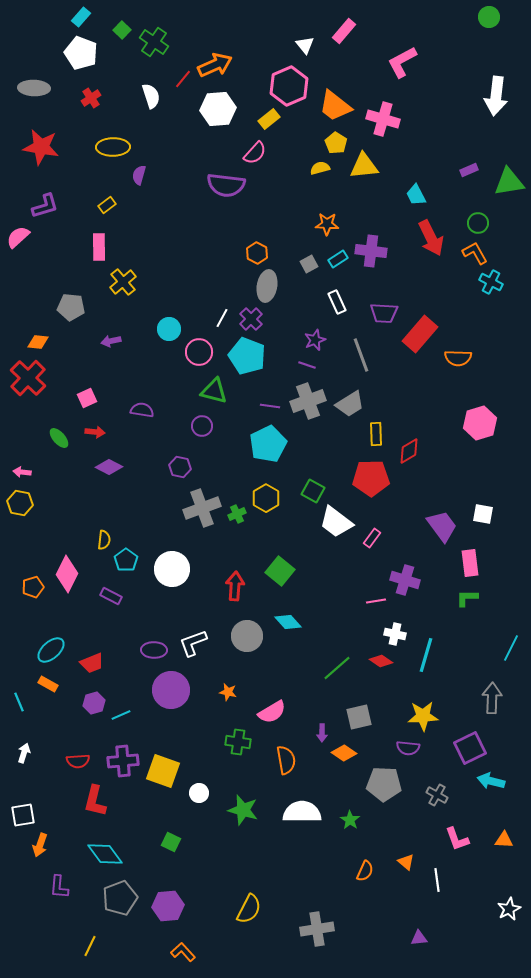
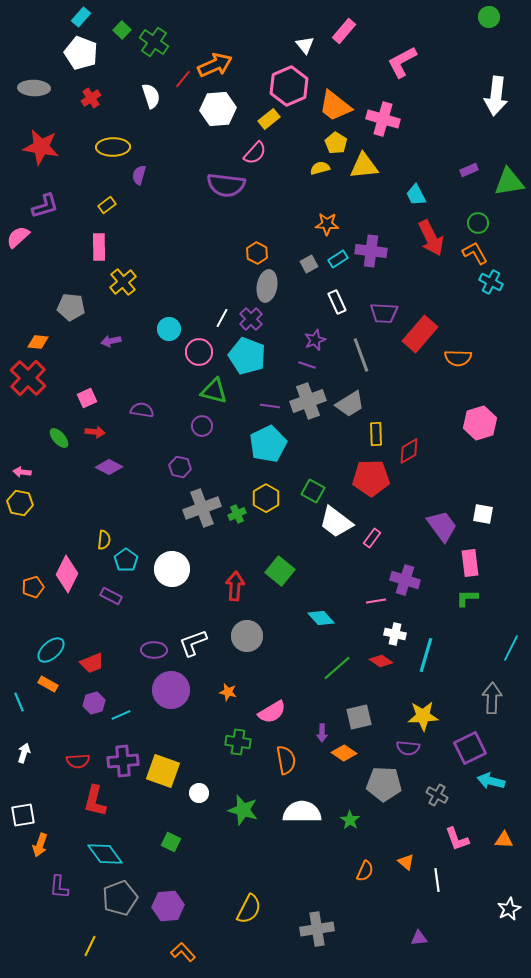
cyan diamond at (288, 622): moved 33 px right, 4 px up
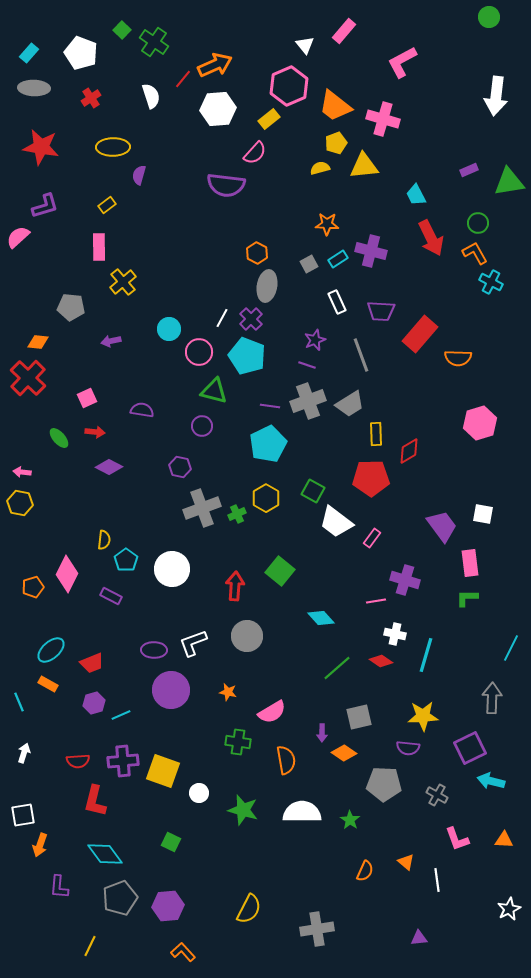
cyan rectangle at (81, 17): moved 52 px left, 36 px down
yellow pentagon at (336, 143): rotated 20 degrees clockwise
purple cross at (371, 251): rotated 8 degrees clockwise
purple trapezoid at (384, 313): moved 3 px left, 2 px up
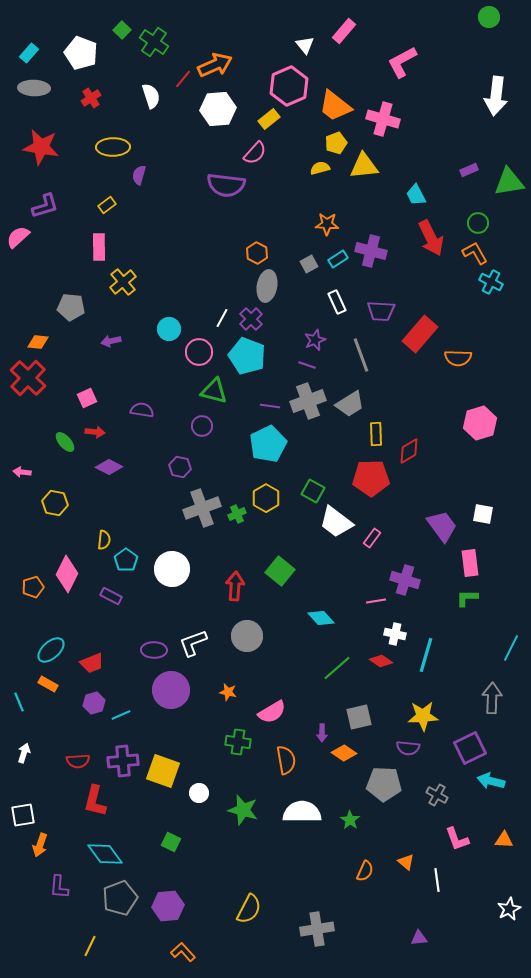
green ellipse at (59, 438): moved 6 px right, 4 px down
yellow hexagon at (20, 503): moved 35 px right
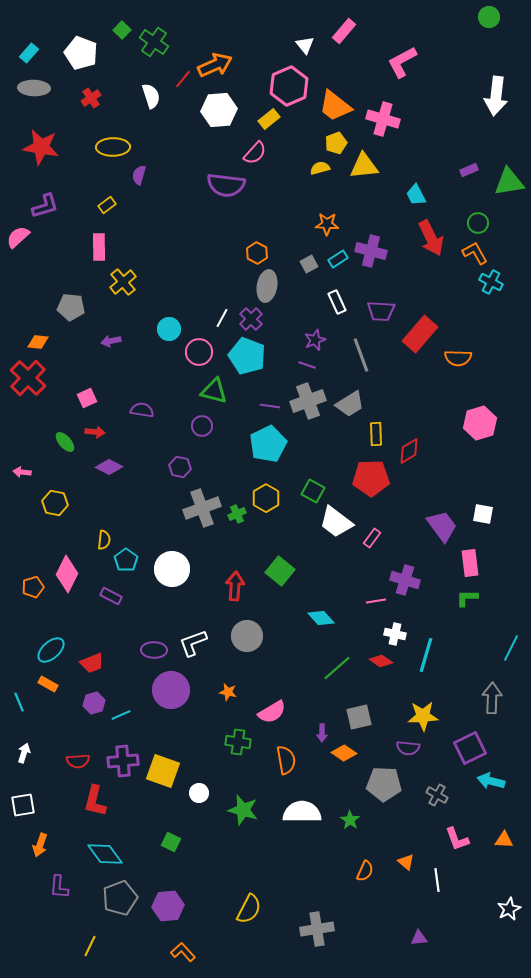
white hexagon at (218, 109): moved 1 px right, 1 px down
white square at (23, 815): moved 10 px up
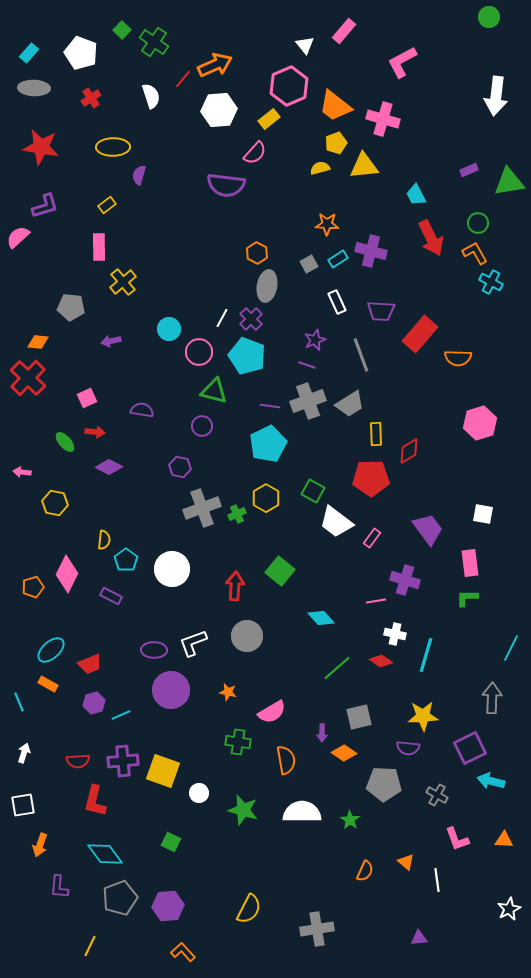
purple trapezoid at (442, 526): moved 14 px left, 3 px down
red trapezoid at (92, 663): moved 2 px left, 1 px down
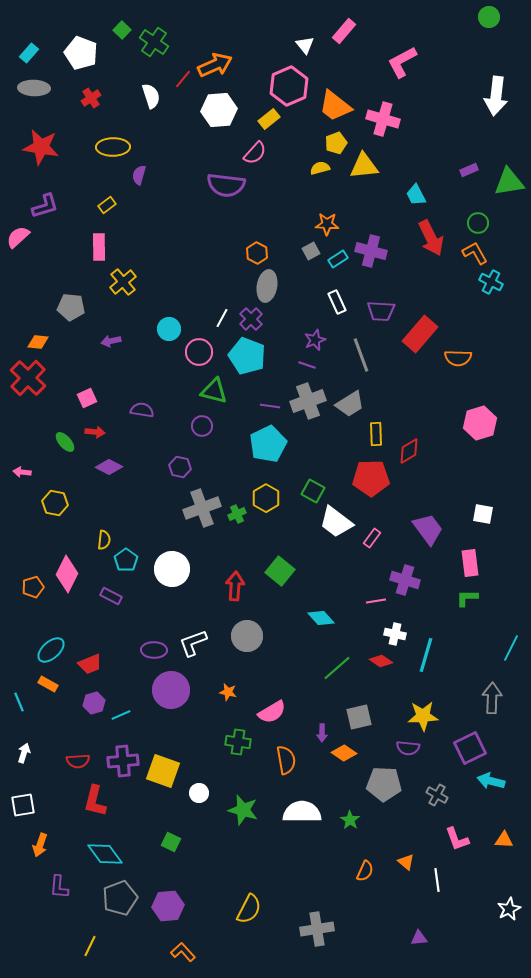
gray square at (309, 264): moved 2 px right, 13 px up
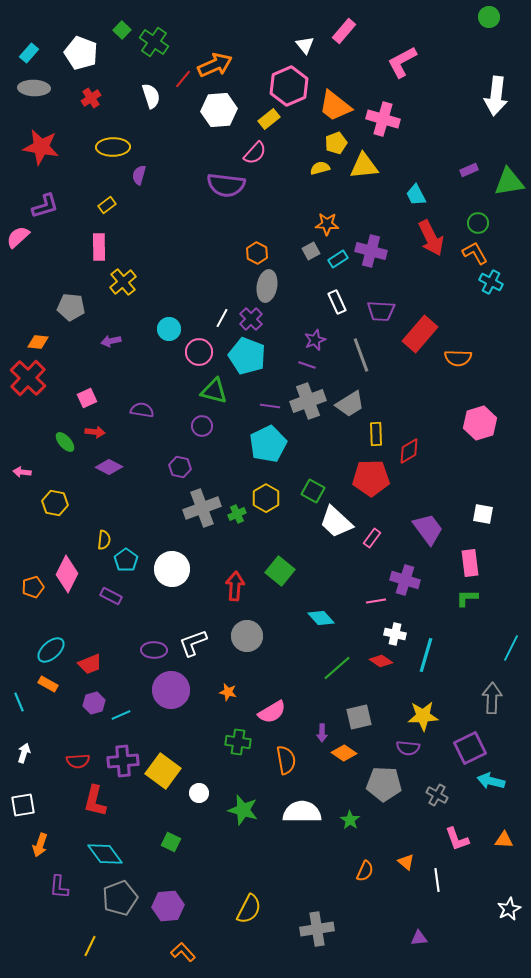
white trapezoid at (336, 522): rotated 6 degrees clockwise
yellow square at (163, 771): rotated 16 degrees clockwise
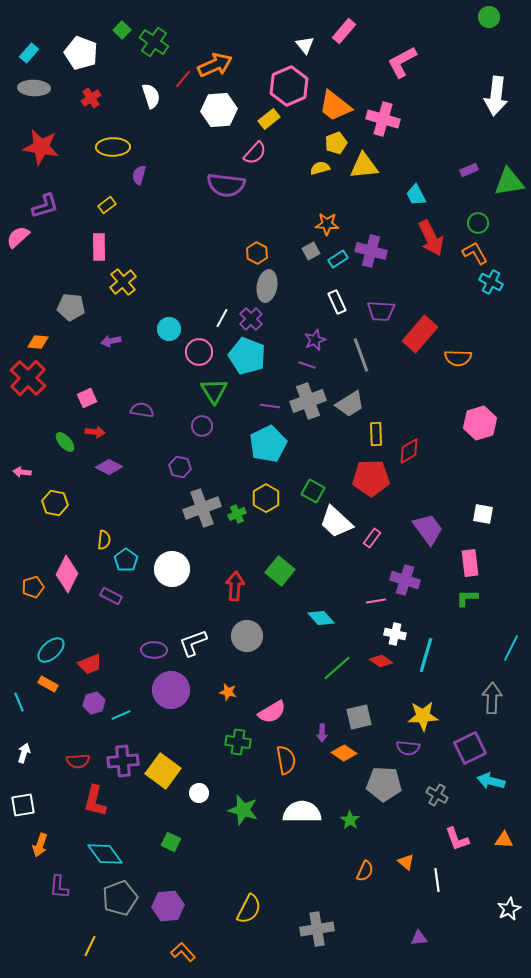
green triangle at (214, 391): rotated 44 degrees clockwise
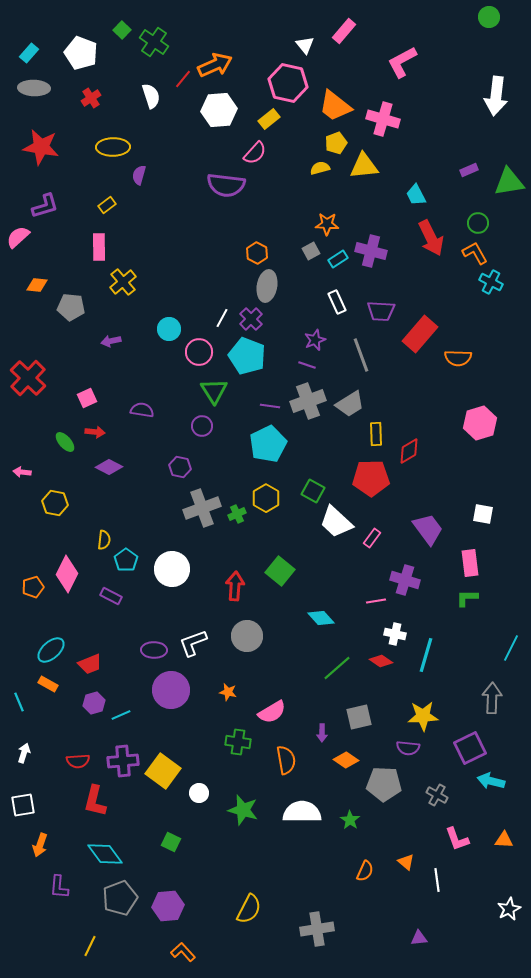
pink hexagon at (289, 86): moved 1 px left, 3 px up; rotated 24 degrees counterclockwise
orange diamond at (38, 342): moved 1 px left, 57 px up
orange diamond at (344, 753): moved 2 px right, 7 px down
